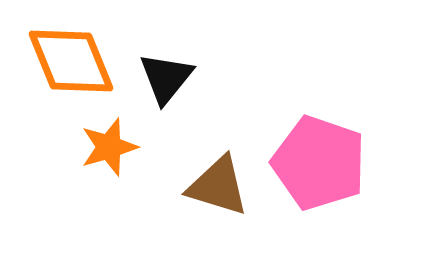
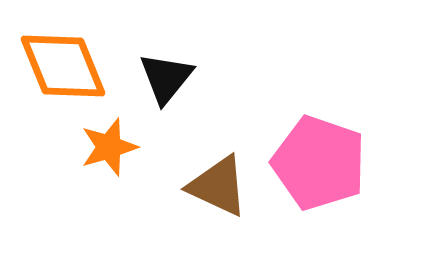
orange diamond: moved 8 px left, 5 px down
brown triangle: rotated 8 degrees clockwise
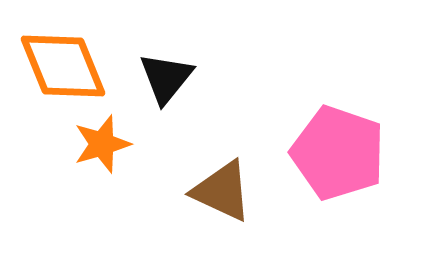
orange star: moved 7 px left, 3 px up
pink pentagon: moved 19 px right, 10 px up
brown triangle: moved 4 px right, 5 px down
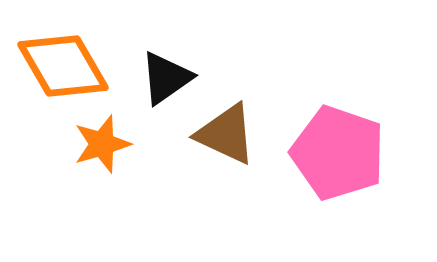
orange diamond: rotated 8 degrees counterclockwise
black triangle: rotated 16 degrees clockwise
brown triangle: moved 4 px right, 57 px up
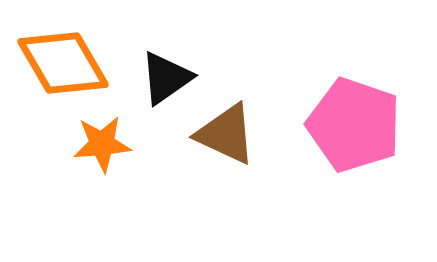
orange diamond: moved 3 px up
orange star: rotated 12 degrees clockwise
pink pentagon: moved 16 px right, 28 px up
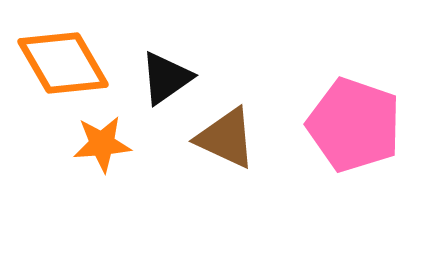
brown triangle: moved 4 px down
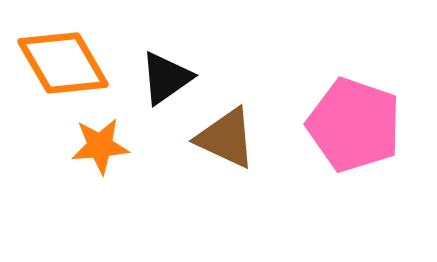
orange star: moved 2 px left, 2 px down
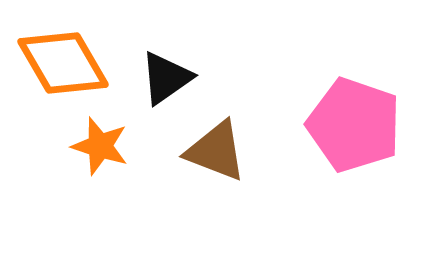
brown triangle: moved 10 px left, 13 px down; rotated 4 degrees counterclockwise
orange star: rotated 22 degrees clockwise
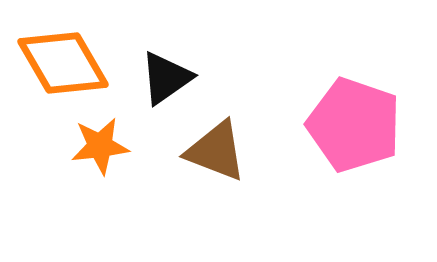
orange star: rotated 24 degrees counterclockwise
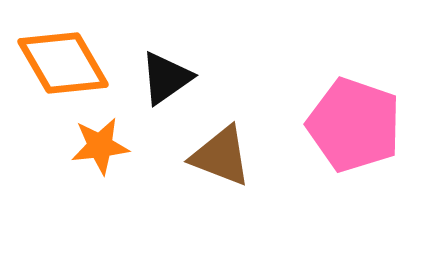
brown triangle: moved 5 px right, 5 px down
